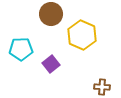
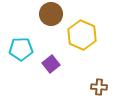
brown cross: moved 3 px left
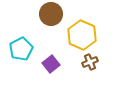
cyan pentagon: rotated 25 degrees counterclockwise
brown cross: moved 9 px left, 25 px up; rotated 28 degrees counterclockwise
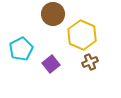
brown circle: moved 2 px right
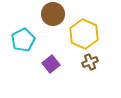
yellow hexagon: moved 2 px right, 1 px up
cyan pentagon: moved 2 px right, 9 px up
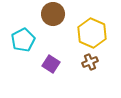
yellow hexagon: moved 8 px right, 1 px up
purple square: rotated 18 degrees counterclockwise
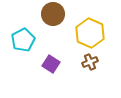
yellow hexagon: moved 2 px left
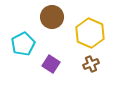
brown circle: moved 1 px left, 3 px down
cyan pentagon: moved 4 px down
brown cross: moved 1 px right, 2 px down
